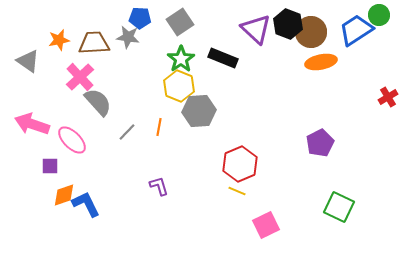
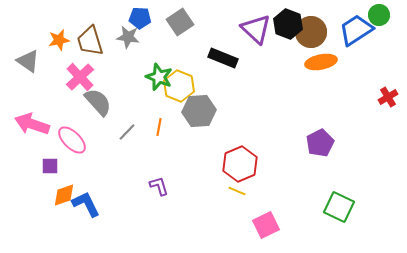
brown trapezoid: moved 4 px left, 2 px up; rotated 104 degrees counterclockwise
green star: moved 22 px left, 18 px down; rotated 16 degrees counterclockwise
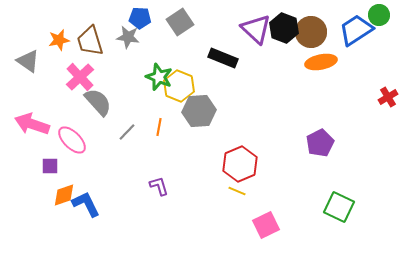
black hexagon: moved 4 px left, 4 px down
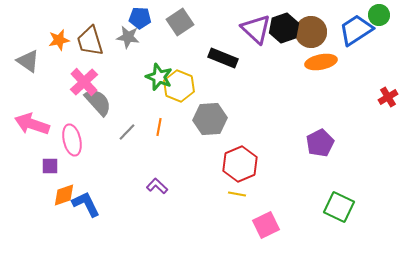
black hexagon: rotated 20 degrees clockwise
pink cross: moved 4 px right, 5 px down
gray hexagon: moved 11 px right, 8 px down
pink ellipse: rotated 32 degrees clockwise
purple L-shape: moved 2 px left; rotated 30 degrees counterclockwise
yellow line: moved 3 px down; rotated 12 degrees counterclockwise
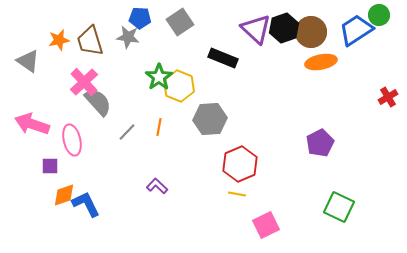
green star: rotated 16 degrees clockwise
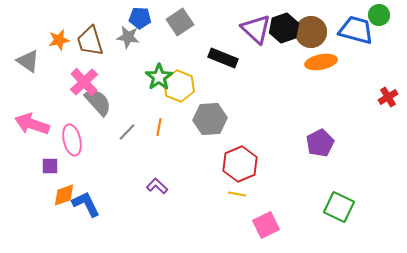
blue trapezoid: rotated 48 degrees clockwise
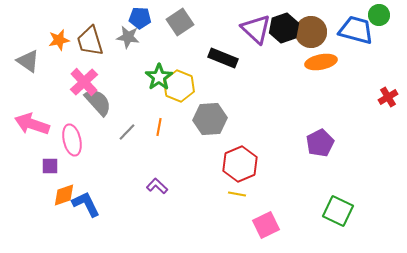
green square: moved 1 px left, 4 px down
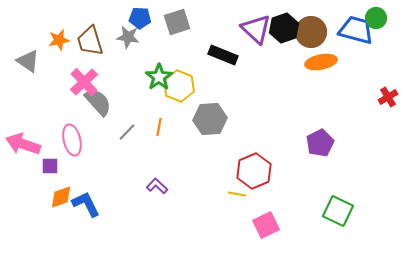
green circle: moved 3 px left, 3 px down
gray square: moved 3 px left; rotated 16 degrees clockwise
black rectangle: moved 3 px up
pink arrow: moved 9 px left, 20 px down
red hexagon: moved 14 px right, 7 px down
orange diamond: moved 3 px left, 2 px down
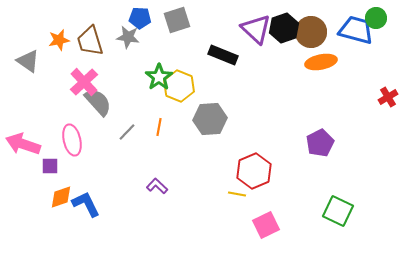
gray square: moved 2 px up
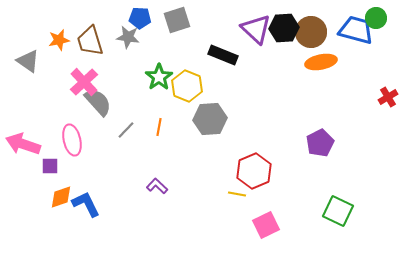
black hexagon: rotated 16 degrees clockwise
yellow hexagon: moved 8 px right
gray line: moved 1 px left, 2 px up
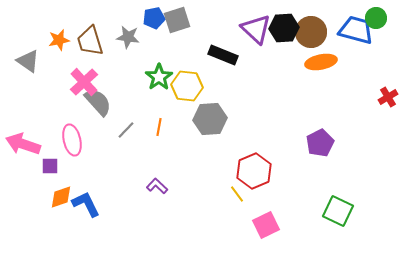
blue pentagon: moved 14 px right; rotated 15 degrees counterclockwise
yellow hexagon: rotated 16 degrees counterclockwise
yellow line: rotated 42 degrees clockwise
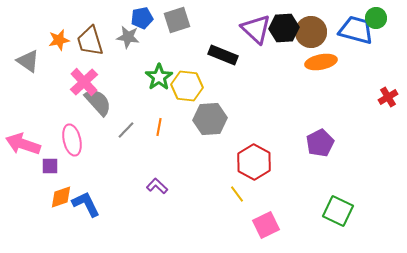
blue pentagon: moved 12 px left
red hexagon: moved 9 px up; rotated 8 degrees counterclockwise
